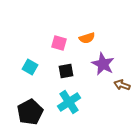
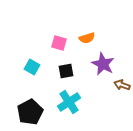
cyan square: moved 2 px right
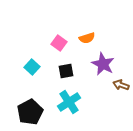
pink square: rotated 21 degrees clockwise
cyan square: rotated 14 degrees clockwise
brown arrow: moved 1 px left
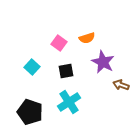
purple star: moved 2 px up
black pentagon: rotated 25 degrees counterclockwise
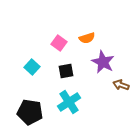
black pentagon: rotated 10 degrees counterclockwise
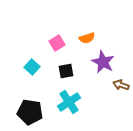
pink square: moved 2 px left; rotated 21 degrees clockwise
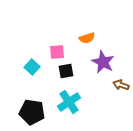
pink square: moved 9 px down; rotated 28 degrees clockwise
black pentagon: moved 2 px right
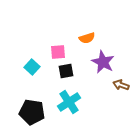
pink square: moved 1 px right
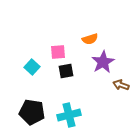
orange semicircle: moved 3 px right, 1 px down
purple star: rotated 15 degrees clockwise
cyan cross: moved 13 px down; rotated 20 degrees clockwise
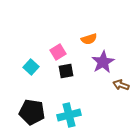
orange semicircle: moved 1 px left
pink square: rotated 28 degrees counterclockwise
cyan square: moved 1 px left
